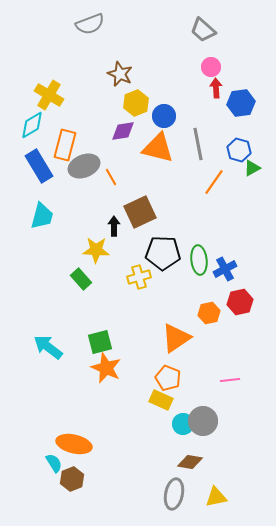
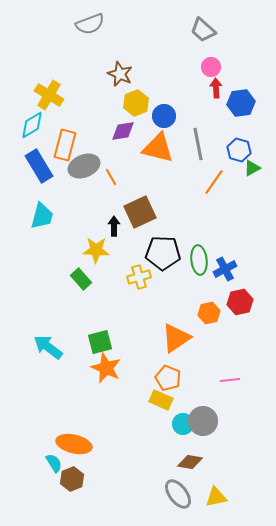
gray ellipse at (174, 494): moved 4 px right; rotated 48 degrees counterclockwise
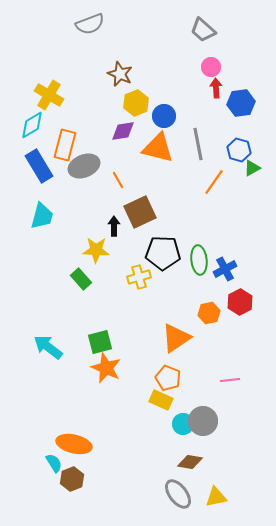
orange line at (111, 177): moved 7 px right, 3 px down
red hexagon at (240, 302): rotated 15 degrees counterclockwise
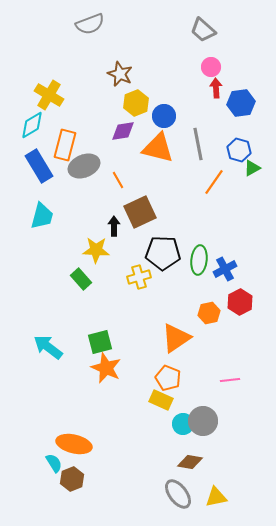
green ellipse at (199, 260): rotated 12 degrees clockwise
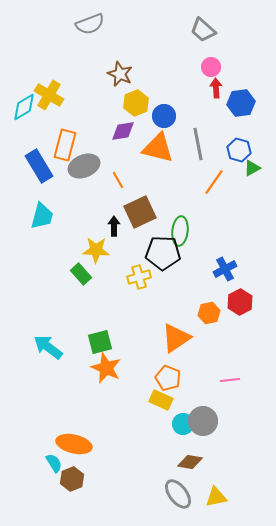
cyan diamond at (32, 125): moved 8 px left, 18 px up
green ellipse at (199, 260): moved 19 px left, 29 px up
green rectangle at (81, 279): moved 5 px up
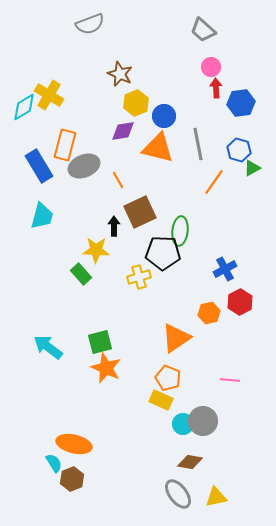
pink line at (230, 380): rotated 12 degrees clockwise
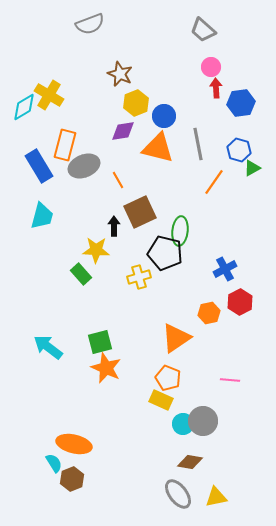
black pentagon at (163, 253): moved 2 px right; rotated 12 degrees clockwise
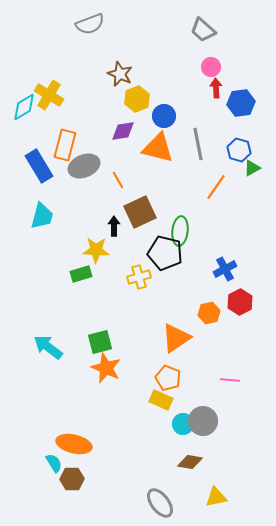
yellow hexagon at (136, 103): moved 1 px right, 4 px up
orange line at (214, 182): moved 2 px right, 5 px down
green rectangle at (81, 274): rotated 65 degrees counterclockwise
brown hexagon at (72, 479): rotated 20 degrees clockwise
gray ellipse at (178, 494): moved 18 px left, 9 px down
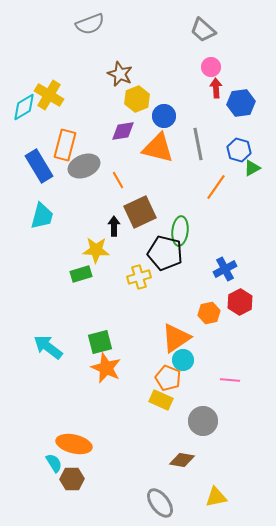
cyan circle at (183, 424): moved 64 px up
brown diamond at (190, 462): moved 8 px left, 2 px up
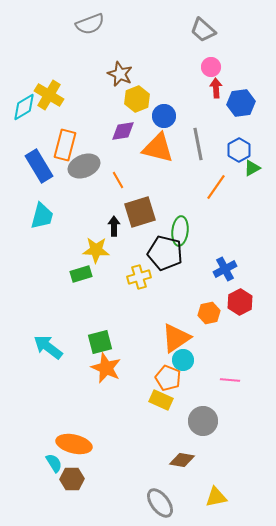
blue hexagon at (239, 150): rotated 15 degrees clockwise
brown square at (140, 212): rotated 8 degrees clockwise
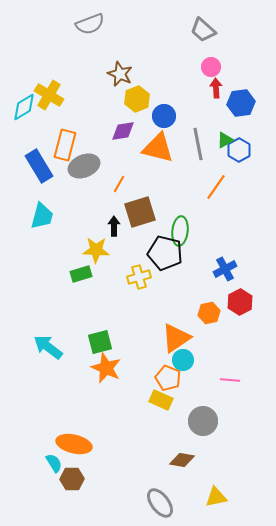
green triangle at (252, 168): moved 27 px left, 28 px up
orange line at (118, 180): moved 1 px right, 4 px down; rotated 60 degrees clockwise
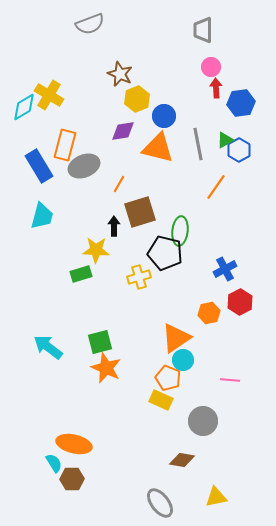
gray trapezoid at (203, 30): rotated 48 degrees clockwise
